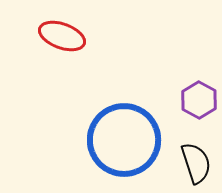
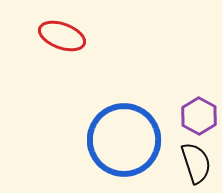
purple hexagon: moved 16 px down
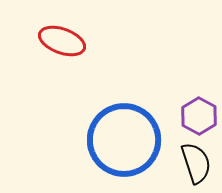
red ellipse: moved 5 px down
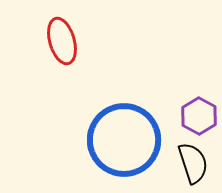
red ellipse: rotated 54 degrees clockwise
black semicircle: moved 3 px left
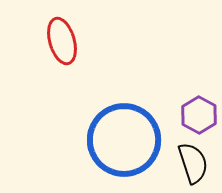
purple hexagon: moved 1 px up
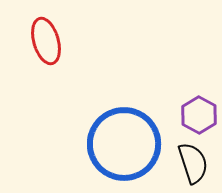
red ellipse: moved 16 px left
blue circle: moved 4 px down
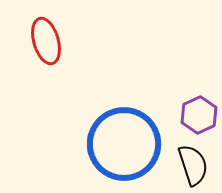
purple hexagon: rotated 6 degrees clockwise
black semicircle: moved 2 px down
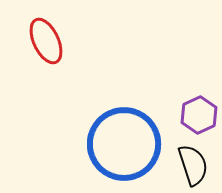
red ellipse: rotated 9 degrees counterclockwise
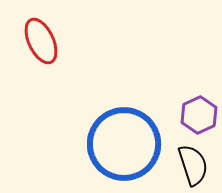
red ellipse: moved 5 px left
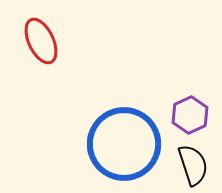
purple hexagon: moved 9 px left
